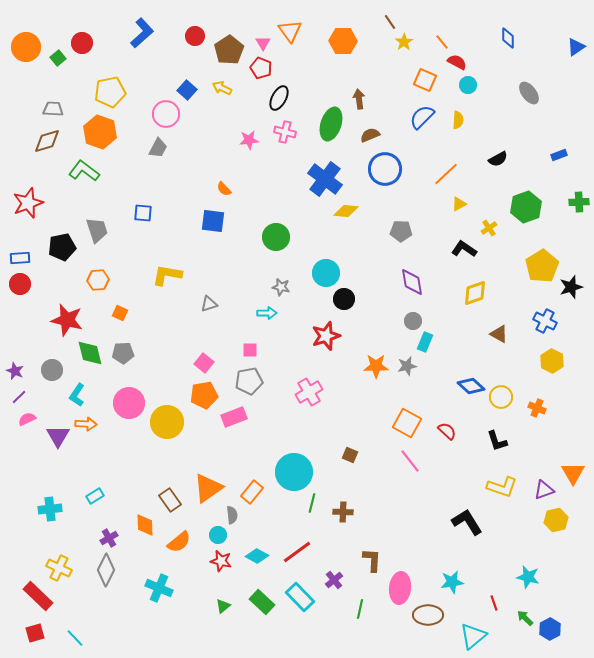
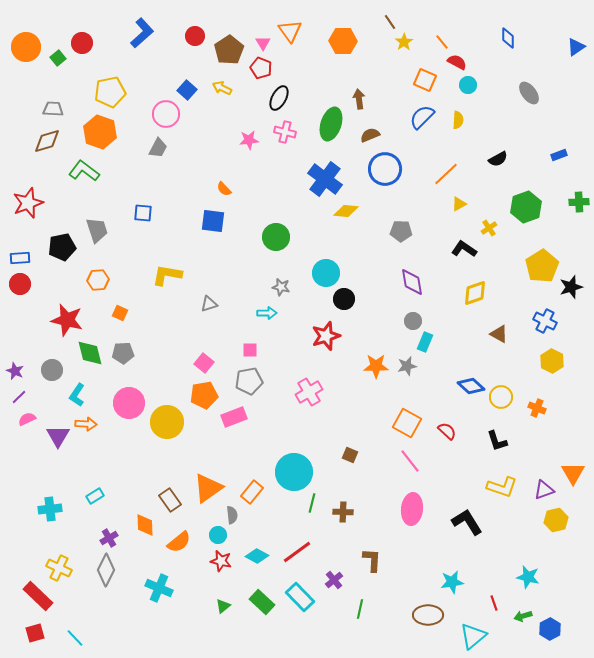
pink ellipse at (400, 588): moved 12 px right, 79 px up
green arrow at (525, 618): moved 2 px left, 2 px up; rotated 60 degrees counterclockwise
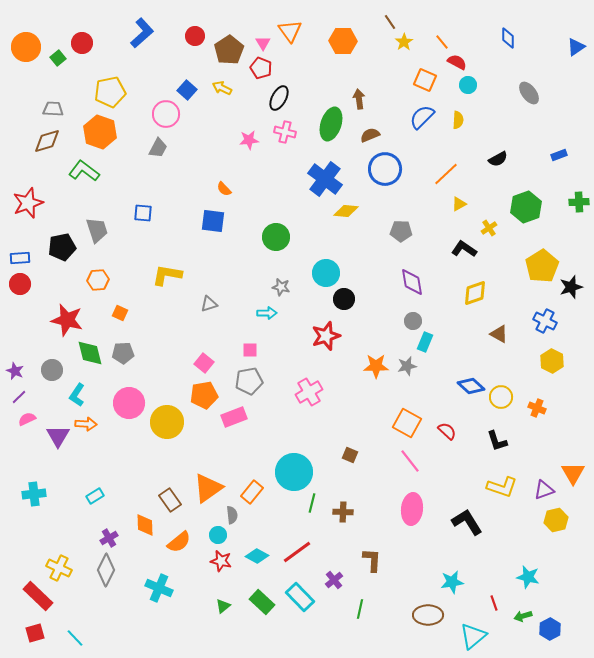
cyan cross at (50, 509): moved 16 px left, 15 px up
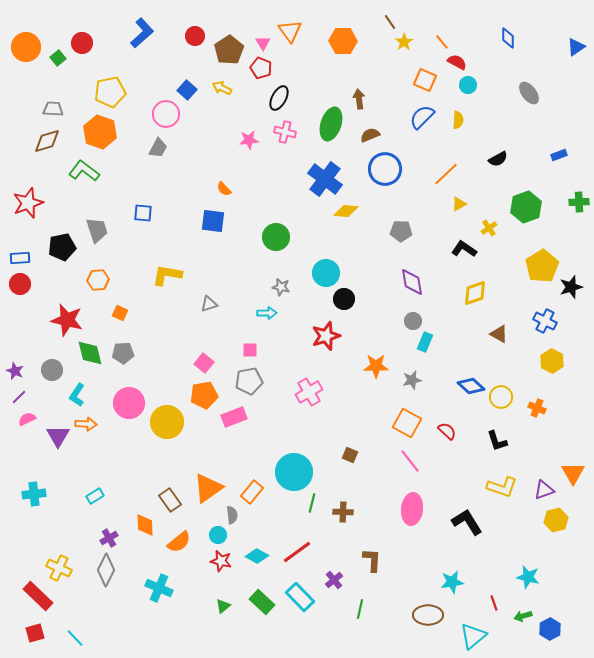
gray star at (407, 366): moved 5 px right, 14 px down
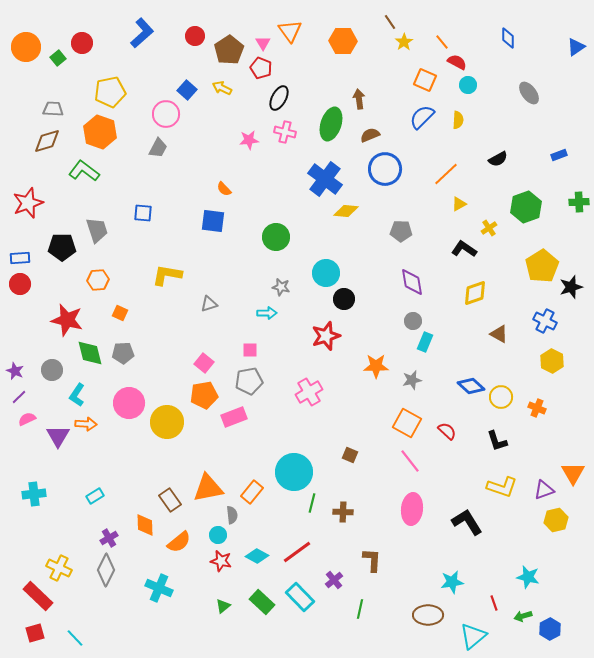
black pentagon at (62, 247): rotated 12 degrees clockwise
orange triangle at (208, 488): rotated 24 degrees clockwise
